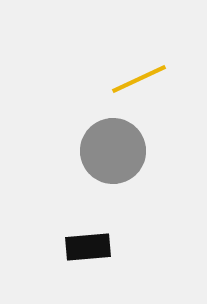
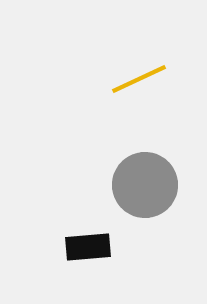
gray circle: moved 32 px right, 34 px down
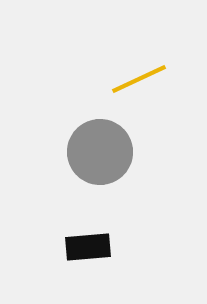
gray circle: moved 45 px left, 33 px up
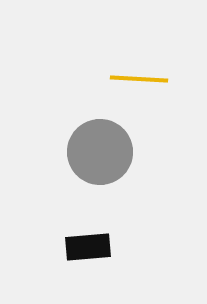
yellow line: rotated 28 degrees clockwise
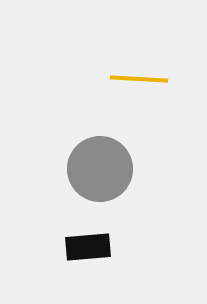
gray circle: moved 17 px down
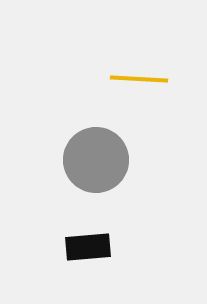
gray circle: moved 4 px left, 9 px up
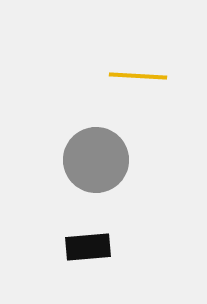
yellow line: moved 1 px left, 3 px up
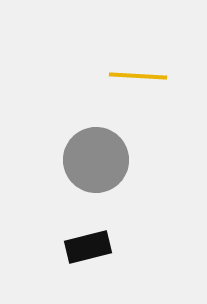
black rectangle: rotated 9 degrees counterclockwise
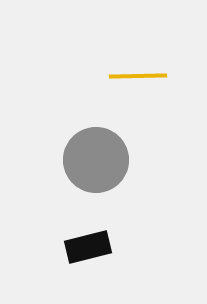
yellow line: rotated 4 degrees counterclockwise
